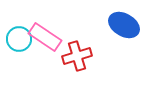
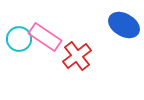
red cross: rotated 20 degrees counterclockwise
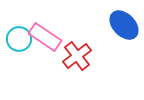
blue ellipse: rotated 16 degrees clockwise
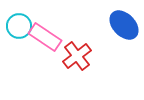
cyan circle: moved 13 px up
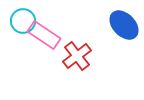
cyan circle: moved 4 px right, 5 px up
pink rectangle: moved 1 px left, 2 px up
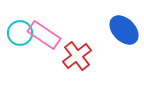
cyan circle: moved 3 px left, 12 px down
blue ellipse: moved 5 px down
